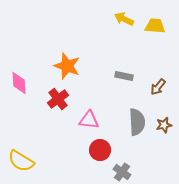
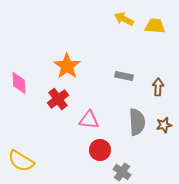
orange star: rotated 16 degrees clockwise
brown arrow: rotated 144 degrees clockwise
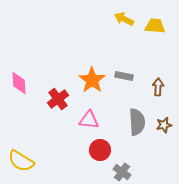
orange star: moved 25 px right, 14 px down
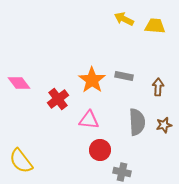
pink diamond: rotated 35 degrees counterclockwise
yellow semicircle: rotated 20 degrees clockwise
gray cross: rotated 24 degrees counterclockwise
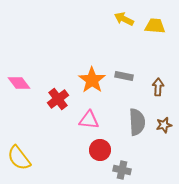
yellow semicircle: moved 2 px left, 3 px up
gray cross: moved 2 px up
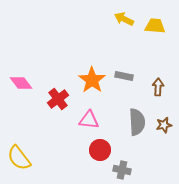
pink diamond: moved 2 px right
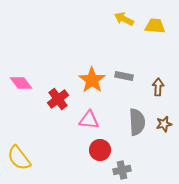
brown star: moved 1 px up
gray cross: rotated 24 degrees counterclockwise
